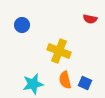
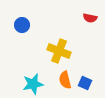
red semicircle: moved 1 px up
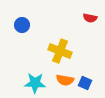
yellow cross: moved 1 px right
orange semicircle: rotated 66 degrees counterclockwise
cyan star: moved 2 px right, 1 px up; rotated 15 degrees clockwise
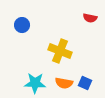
orange semicircle: moved 1 px left, 3 px down
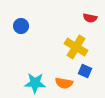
blue circle: moved 1 px left, 1 px down
yellow cross: moved 16 px right, 4 px up; rotated 10 degrees clockwise
blue square: moved 12 px up
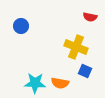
red semicircle: moved 1 px up
yellow cross: rotated 10 degrees counterclockwise
orange semicircle: moved 4 px left
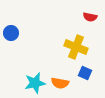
blue circle: moved 10 px left, 7 px down
blue square: moved 2 px down
cyan star: rotated 15 degrees counterclockwise
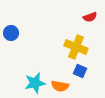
red semicircle: rotated 32 degrees counterclockwise
blue square: moved 5 px left, 2 px up
orange semicircle: moved 3 px down
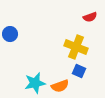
blue circle: moved 1 px left, 1 px down
blue square: moved 1 px left
orange semicircle: rotated 30 degrees counterclockwise
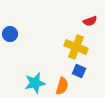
red semicircle: moved 4 px down
orange semicircle: moved 2 px right; rotated 54 degrees counterclockwise
